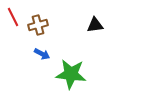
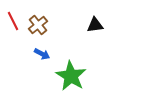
red line: moved 4 px down
brown cross: rotated 24 degrees counterclockwise
green star: moved 2 px down; rotated 24 degrees clockwise
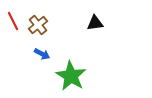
black triangle: moved 2 px up
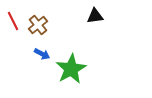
black triangle: moved 7 px up
green star: moved 7 px up; rotated 12 degrees clockwise
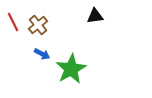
red line: moved 1 px down
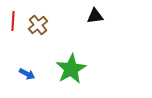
red line: moved 1 px up; rotated 30 degrees clockwise
blue arrow: moved 15 px left, 20 px down
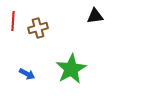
brown cross: moved 3 px down; rotated 24 degrees clockwise
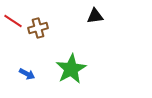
red line: rotated 60 degrees counterclockwise
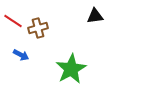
blue arrow: moved 6 px left, 19 px up
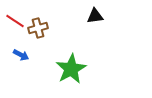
red line: moved 2 px right
